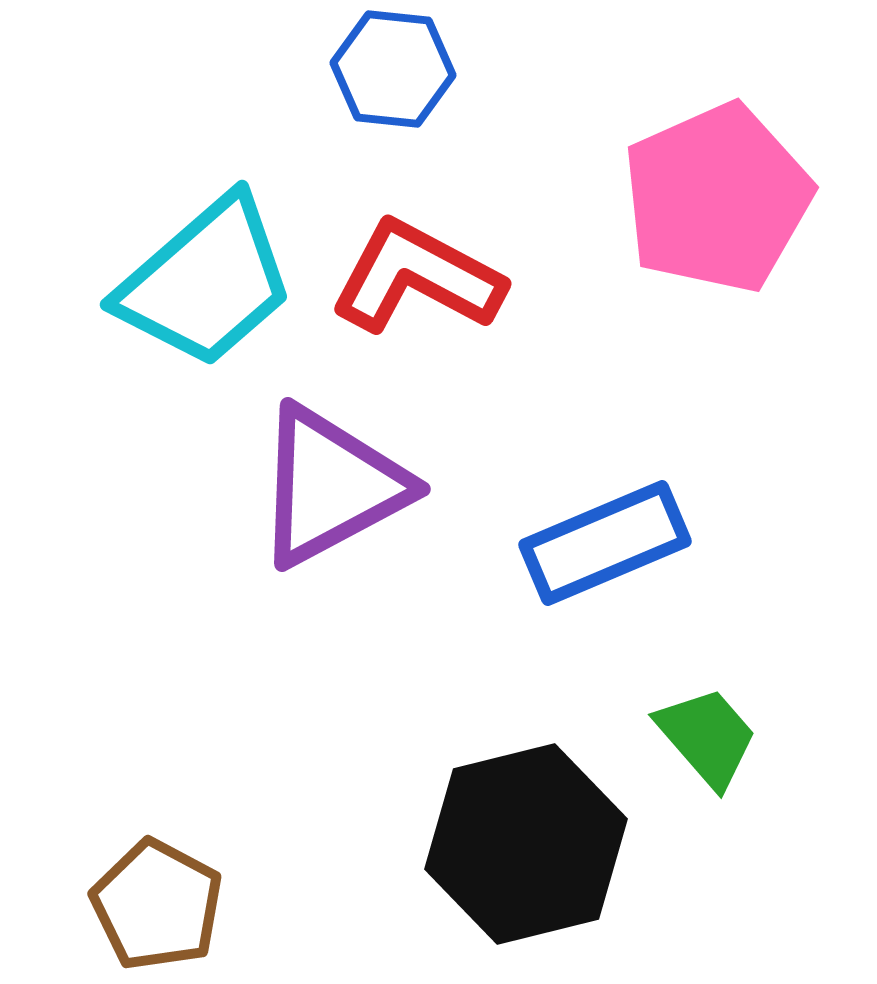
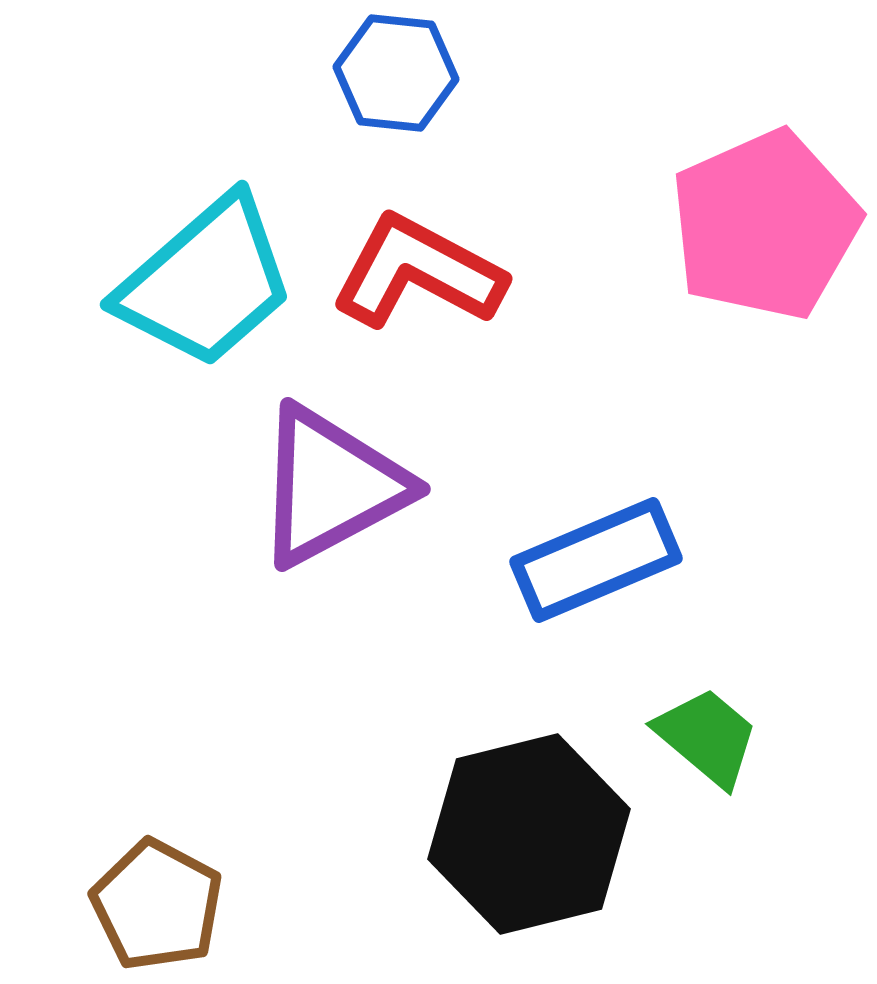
blue hexagon: moved 3 px right, 4 px down
pink pentagon: moved 48 px right, 27 px down
red L-shape: moved 1 px right, 5 px up
blue rectangle: moved 9 px left, 17 px down
green trapezoid: rotated 9 degrees counterclockwise
black hexagon: moved 3 px right, 10 px up
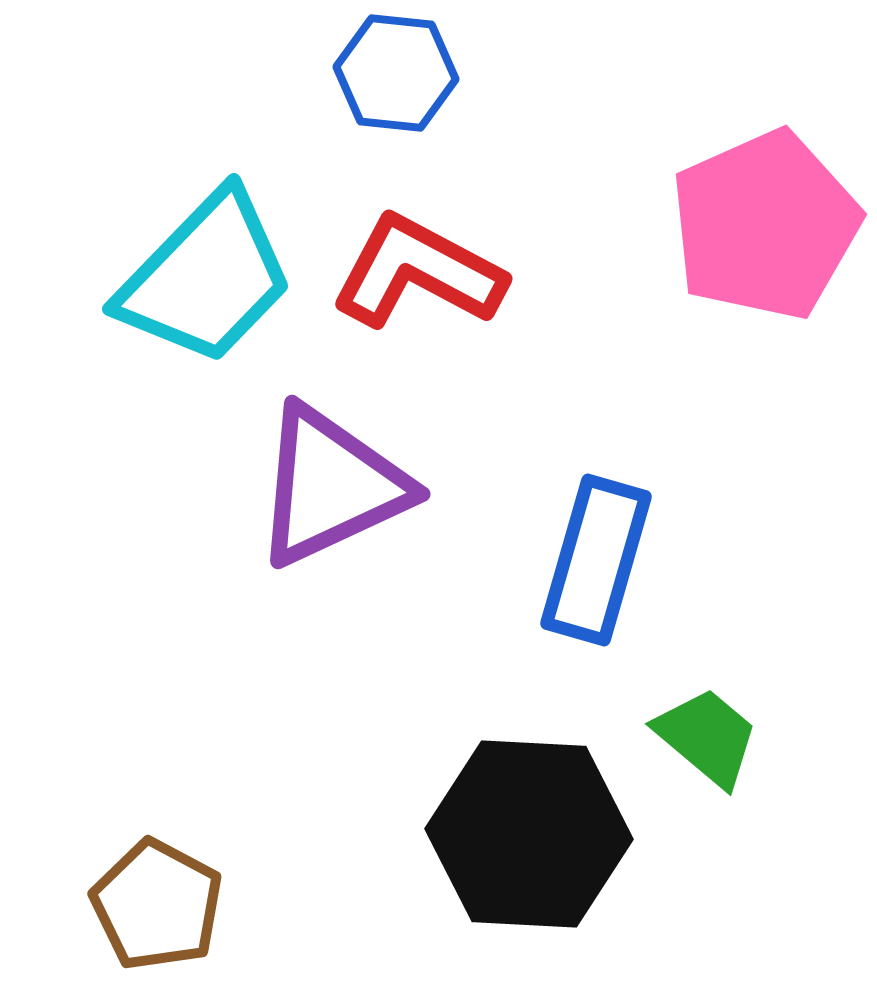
cyan trapezoid: moved 4 px up; rotated 5 degrees counterclockwise
purple triangle: rotated 3 degrees clockwise
blue rectangle: rotated 51 degrees counterclockwise
black hexagon: rotated 17 degrees clockwise
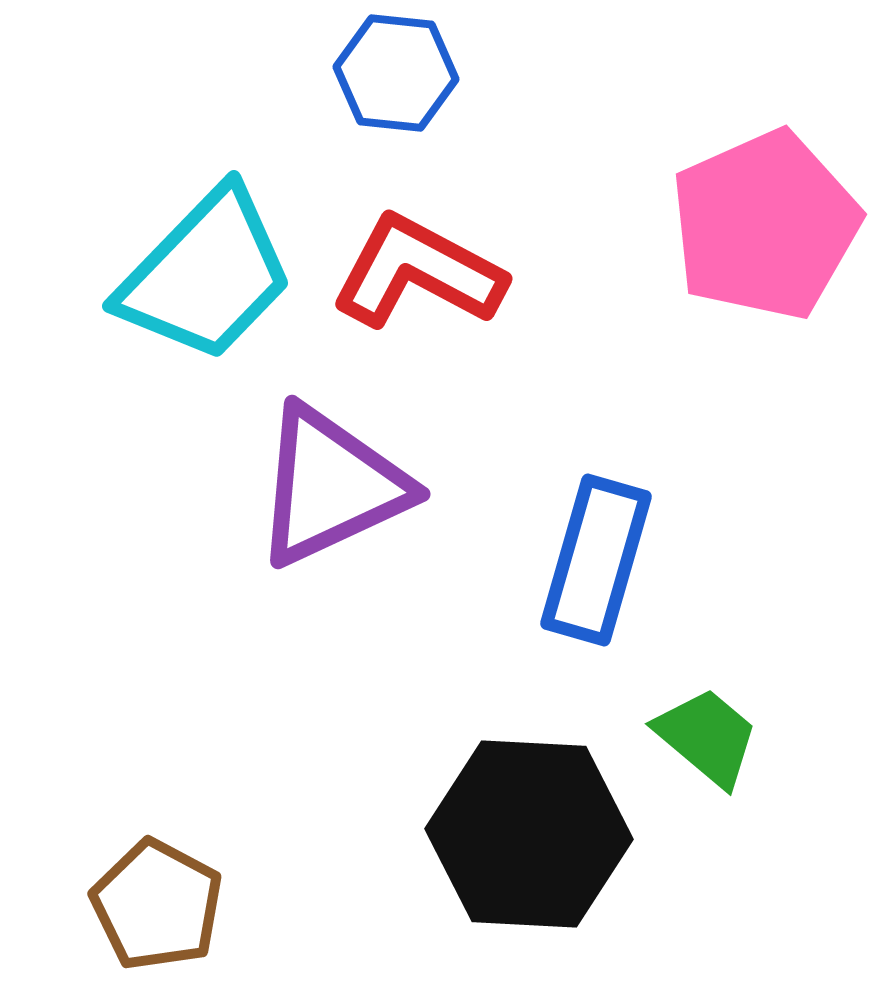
cyan trapezoid: moved 3 px up
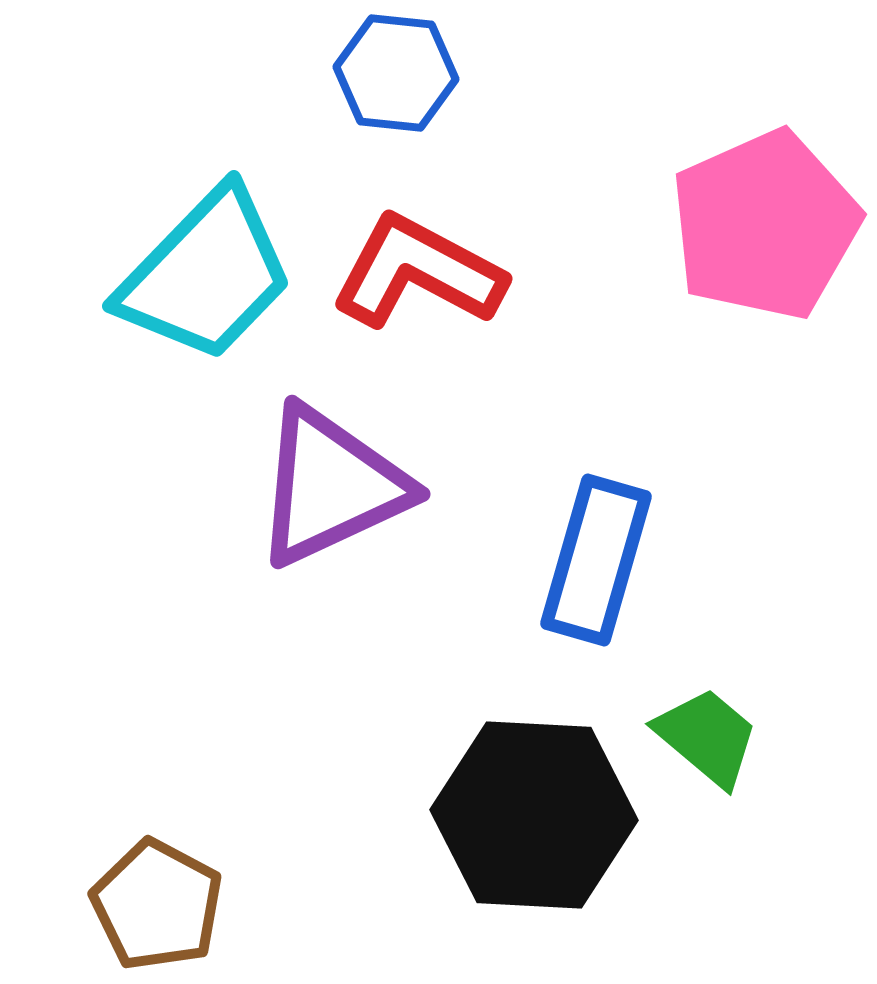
black hexagon: moved 5 px right, 19 px up
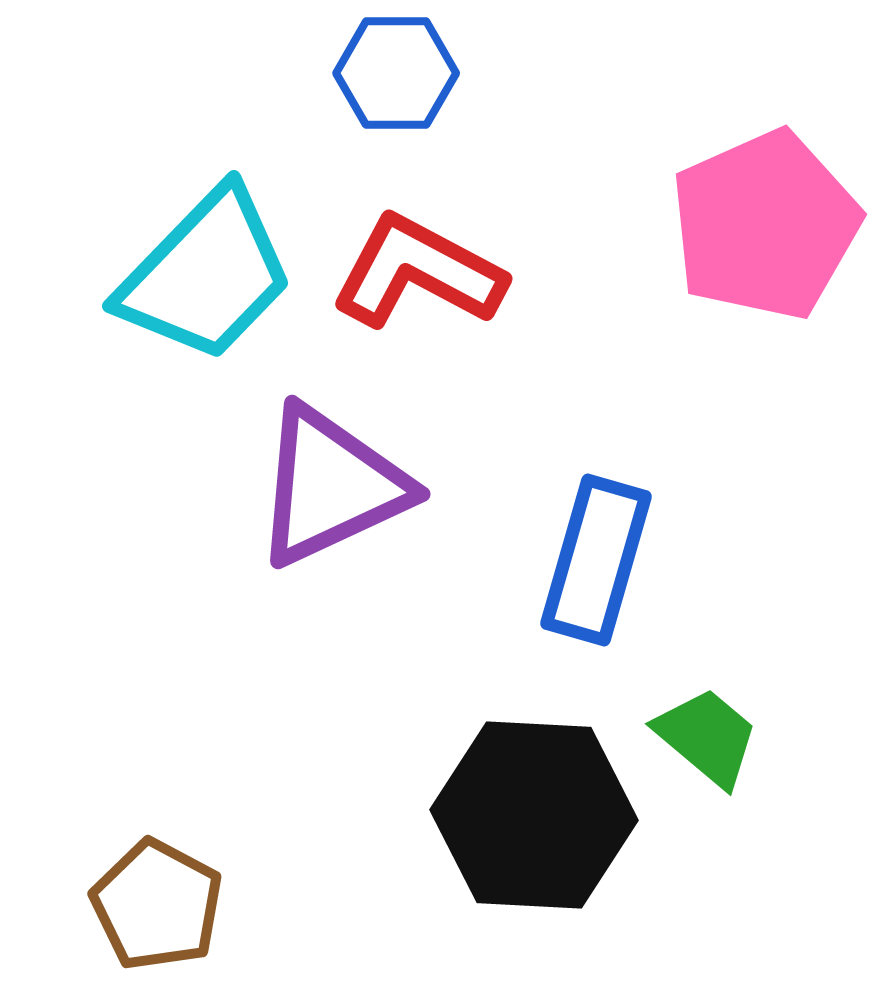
blue hexagon: rotated 6 degrees counterclockwise
